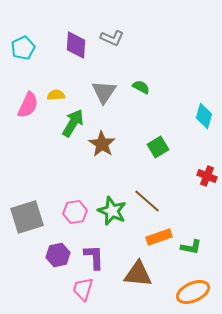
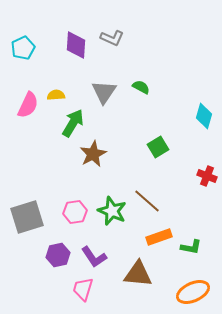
brown star: moved 9 px left, 10 px down; rotated 12 degrees clockwise
purple L-shape: rotated 148 degrees clockwise
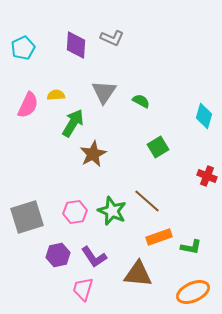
green semicircle: moved 14 px down
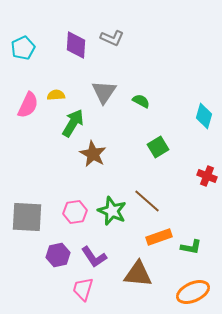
brown star: rotated 16 degrees counterclockwise
gray square: rotated 20 degrees clockwise
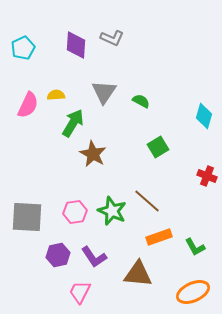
green L-shape: moved 4 px right; rotated 50 degrees clockwise
pink trapezoid: moved 3 px left, 3 px down; rotated 10 degrees clockwise
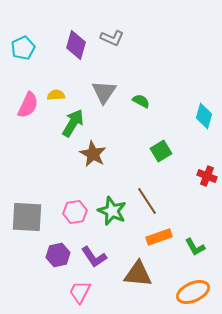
purple diamond: rotated 12 degrees clockwise
green square: moved 3 px right, 4 px down
brown line: rotated 16 degrees clockwise
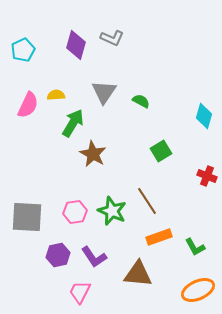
cyan pentagon: moved 2 px down
orange ellipse: moved 5 px right, 2 px up
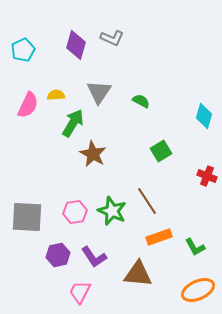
gray triangle: moved 5 px left
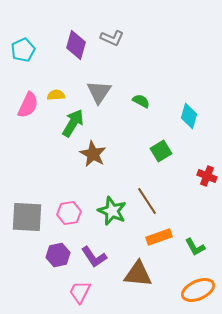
cyan diamond: moved 15 px left
pink hexagon: moved 6 px left, 1 px down
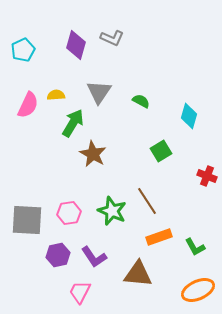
gray square: moved 3 px down
